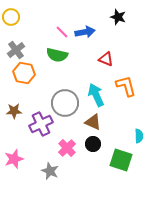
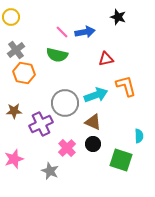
red triangle: rotated 35 degrees counterclockwise
cyan arrow: rotated 95 degrees clockwise
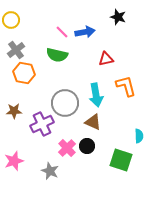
yellow circle: moved 3 px down
cyan arrow: rotated 100 degrees clockwise
purple cross: moved 1 px right
black circle: moved 6 px left, 2 px down
pink star: moved 2 px down
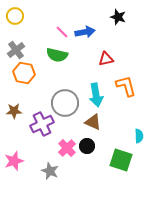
yellow circle: moved 4 px right, 4 px up
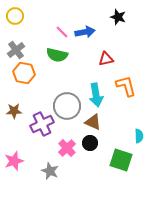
gray circle: moved 2 px right, 3 px down
black circle: moved 3 px right, 3 px up
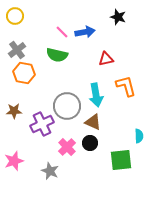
gray cross: moved 1 px right
pink cross: moved 1 px up
green square: rotated 25 degrees counterclockwise
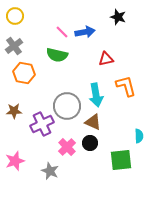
gray cross: moved 3 px left, 4 px up
pink star: moved 1 px right
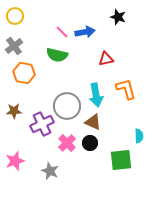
orange L-shape: moved 3 px down
pink cross: moved 4 px up
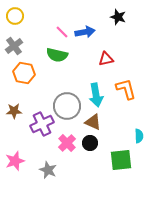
gray star: moved 2 px left, 1 px up
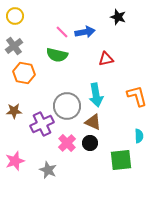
orange L-shape: moved 11 px right, 7 px down
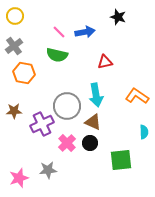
pink line: moved 3 px left
red triangle: moved 1 px left, 3 px down
orange L-shape: rotated 40 degrees counterclockwise
cyan semicircle: moved 5 px right, 4 px up
pink star: moved 4 px right, 17 px down
gray star: rotated 30 degrees counterclockwise
